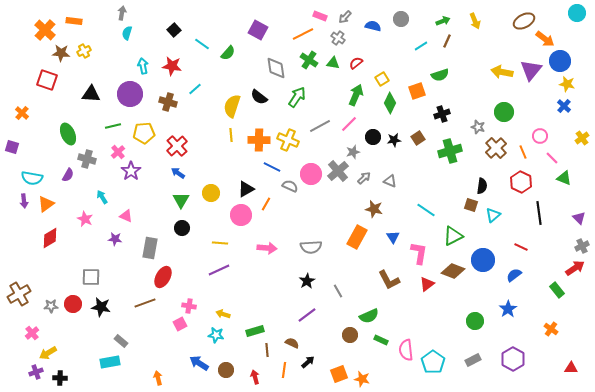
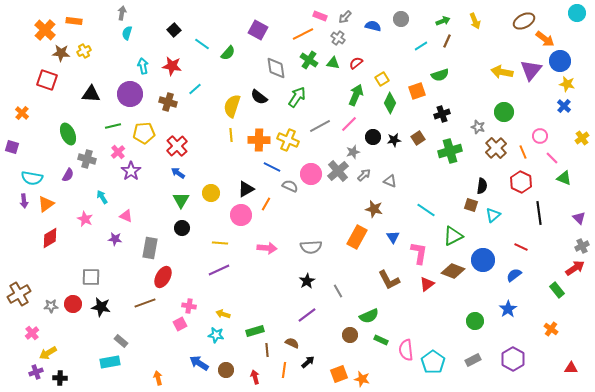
gray arrow at (364, 178): moved 3 px up
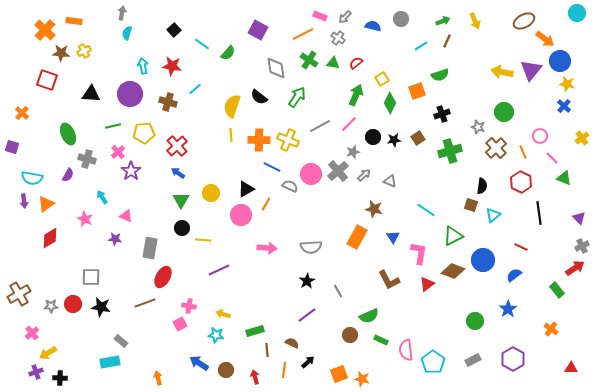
yellow line at (220, 243): moved 17 px left, 3 px up
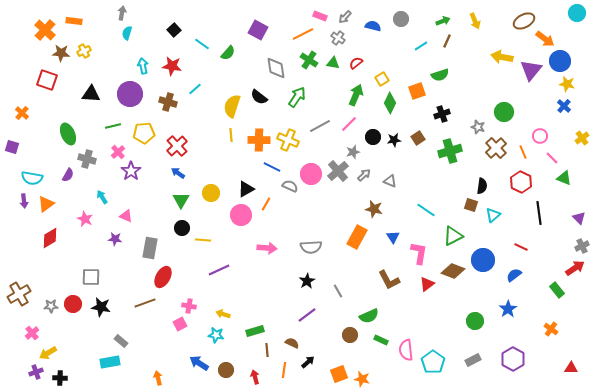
yellow arrow at (502, 72): moved 15 px up
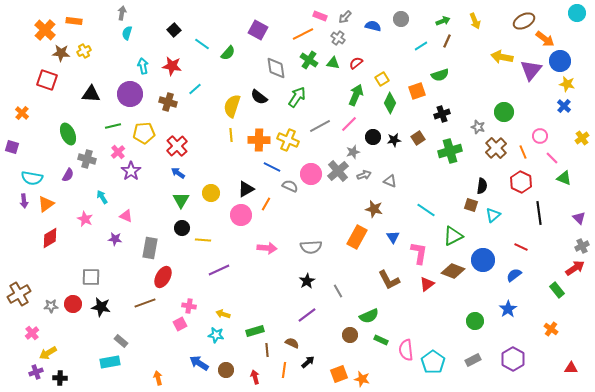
gray arrow at (364, 175): rotated 24 degrees clockwise
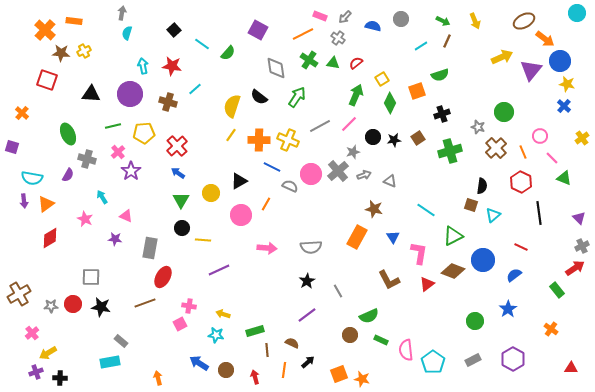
green arrow at (443, 21): rotated 48 degrees clockwise
yellow arrow at (502, 57): rotated 145 degrees clockwise
yellow line at (231, 135): rotated 40 degrees clockwise
black triangle at (246, 189): moved 7 px left, 8 px up
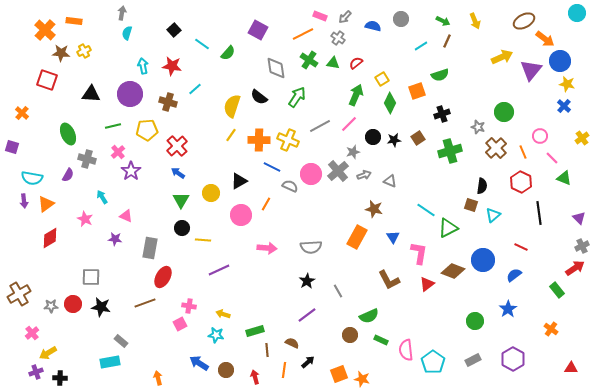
yellow pentagon at (144, 133): moved 3 px right, 3 px up
green triangle at (453, 236): moved 5 px left, 8 px up
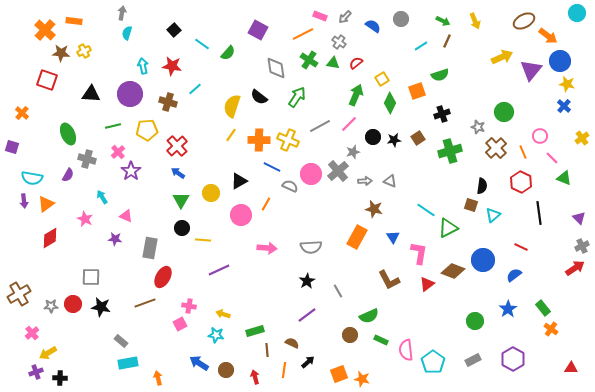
blue semicircle at (373, 26): rotated 21 degrees clockwise
gray cross at (338, 38): moved 1 px right, 4 px down
orange arrow at (545, 39): moved 3 px right, 3 px up
gray arrow at (364, 175): moved 1 px right, 6 px down; rotated 16 degrees clockwise
green rectangle at (557, 290): moved 14 px left, 18 px down
cyan rectangle at (110, 362): moved 18 px right, 1 px down
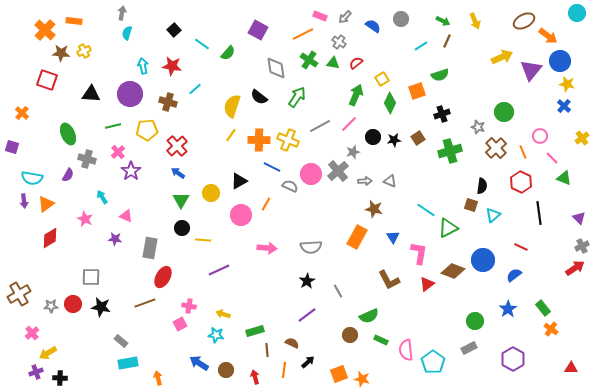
gray rectangle at (473, 360): moved 4 px left, 12 px up
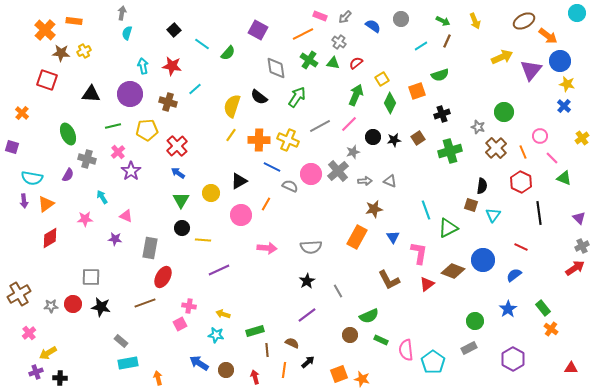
brown star at (374, 209): rotated 24 degrees counterclockwise
cyan line at (426, 210): rotated 36 degrees clockwise
cyan triangle at (493, 215): rotated 14 degrees counterclockwise
pink star at (85, 219): rotated 28 degrees counterclockwise
pink cross at (32, 333): moved 3 px left
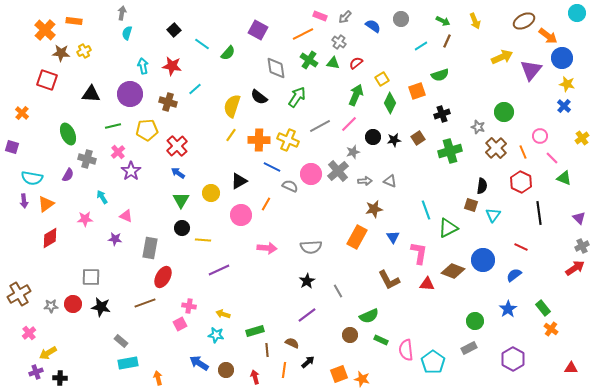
blue circle at (560, 61): moved 2 px right, 3 px up
red triangle at (427, 284): rotated 42 degrees clockwise
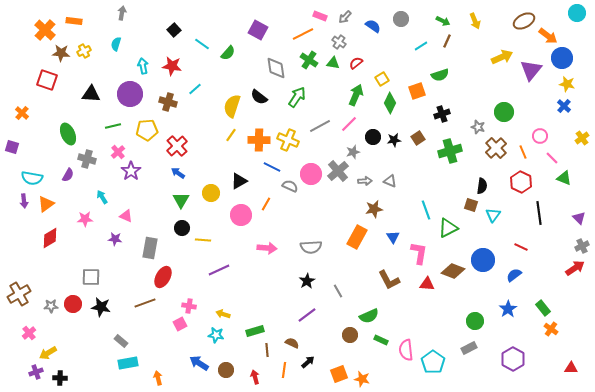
cyan semicircle at (127, 33): moved 11 px left, 11 px down
